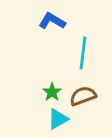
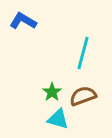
blue L-shape: moved 29 px left
cyan line: rotated 8 degrees clockwise
cyan triangle: rotated 45 degrees clockwise
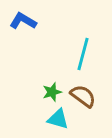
cyan line: moved 1 px down
green star: rotated 18 degrees clockwise
brown semicircle: rotated 56 degrees clockwise
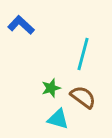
blue L-shape: moved 2 px left, 4 px down; rotated 12 degrees clockwise
green star: moved 1 px left, 4 px up
brown semicircle: moved 1 px down
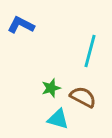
blue L-shape: rotated 16 degrees counterclockwise
cyan line: moved 7 px right, 3 px up
brown semicircle: rotated 8 degrees counterclockwise
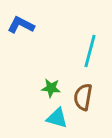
green star: rotated 24 degrees clockwise
brown semicircle: rotated 108 degrees counterclockwise
cyan triangle: moved 1 px left, 1 px up
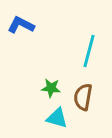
cyan line: moved 1 px left
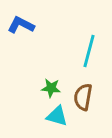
cyan triangle: moved 2 px up
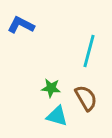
brown semicircle: moved 3 px right, 1 px down; rotated 140 degrees clockwise
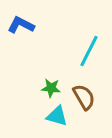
cyan line: rotated 12 degrees clockwise
brown semicircle: moved 2 px left, 1 px up
